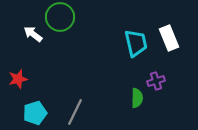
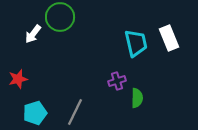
white arrow: rotated 90 degrees counterclockwise
purple cross: moved 39 px left
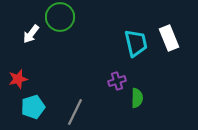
white arrow: moved 2 px left
cyan pentagon: moved 2 px left, 6 px up
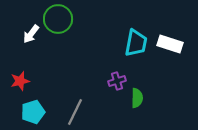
green circle: moved 2 px left, 2 px down
white rectangle: moved 1 px right, 6 px down; rotated 50 degrees counterclockwise
cyan trapezoid: rotated 24 degrees clockwise
red star: moved 2 px right, 2 px down
cyan pentagon: moved 5 px down
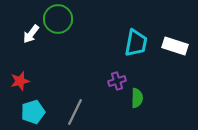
white rectangle: moved 5 px right, 2 px down
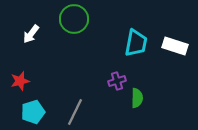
green circle: moved 16 px right
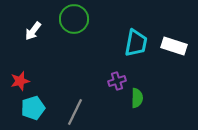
white arrow: moved 2 px right, 3 px up
white rectangle: moved 1 px left
cyan pentagon: moved 4 px up
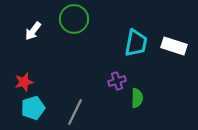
red star: moved 4 px right, 1 px down
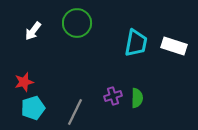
green circle: moved 3 px right, 4 px down
purple cross: moved 4 px left, 15 px down
